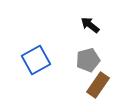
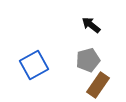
black arrow: moved 1 px right
blue square: moved 2 px left, 5 px down
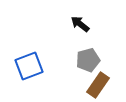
black arrow: moved 11 px left, 1 px up
blue square: moved 5 px left, 1 px down; rotated 8 degrees clockwise
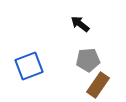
gray pentagon: rotated 10 degrees clockwise
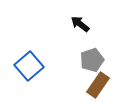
gray pentagon: moved 4 px right; rotated 15 degrees counterclockwise
blue square: rotated 20 degrees counterclockwise
